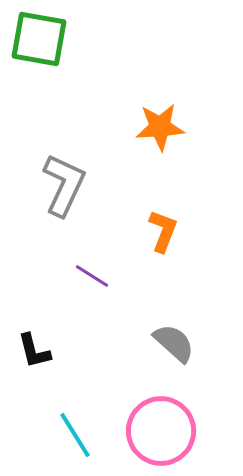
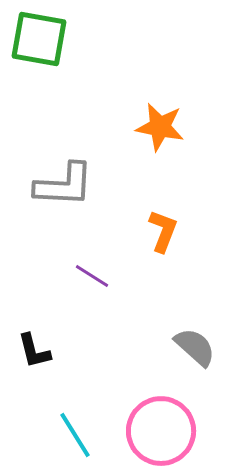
orange star: rotated 15 degrees clockwise
gray L-shape: rotated 68 degrees clockwise
gray semicircle: moved 21 px right, 4 px down
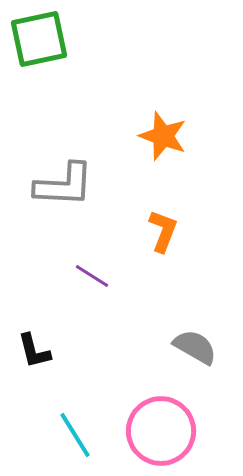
green square: rotated 22 degrees counterclockwise
orange star: moved 3 px right, 9 px down; rotated 9 degrees clockwise
gray semicircle: rotated 12 degrees counterclockwise
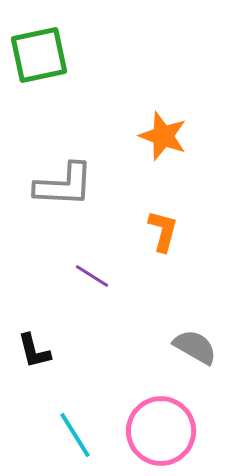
green square: moved 16 px down
orange L-shape: rotated 6 degrees counterclockwise
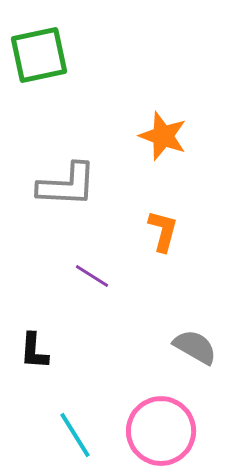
gray L-shape: moved 3 px right
black L-shape: rotated 18 degrees clockwise
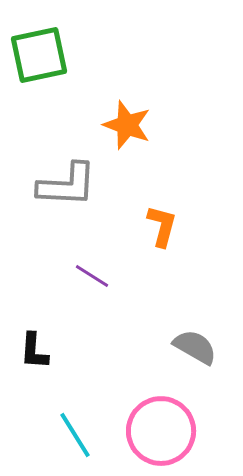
orange star: moved 36 px left, 11 px up
orange L-shape: moved 1 px left, 5 px up
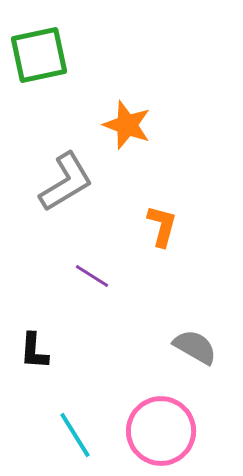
gray L-shape: moved 1 px left, 3 px up; rotated 34 degrees counterclockwise
